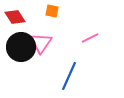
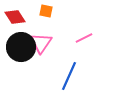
orange square: moved 6 px left
pink line: moved 6 px left
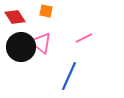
pink triangle: rotated 25 degrees counterclockwise
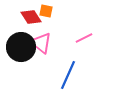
red diamond: moved 16 px right
blue line: moved 1 px left, 1 px up
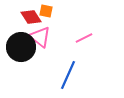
pink triangle: moved 1 px left, 6 px up
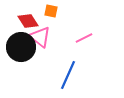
orange square: moved 5 px right
red diamond: moved 3 px left, 4 px down
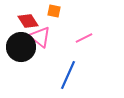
orange square: moved 3 px right
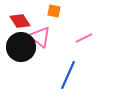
red diamond: moved 8 px left
